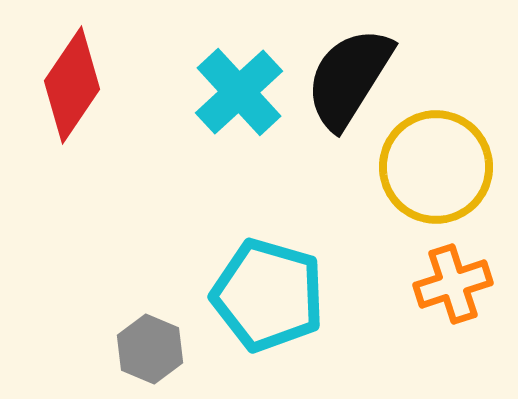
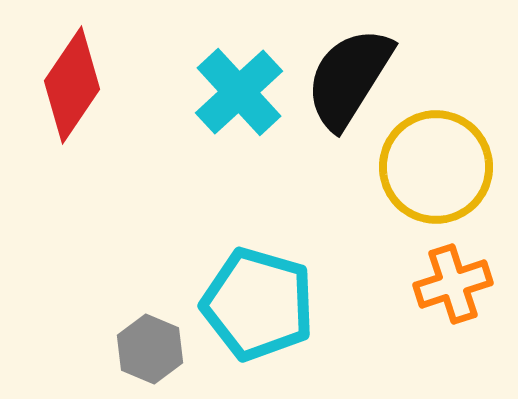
cyan pentagon: moved 10 px left, 9 px down
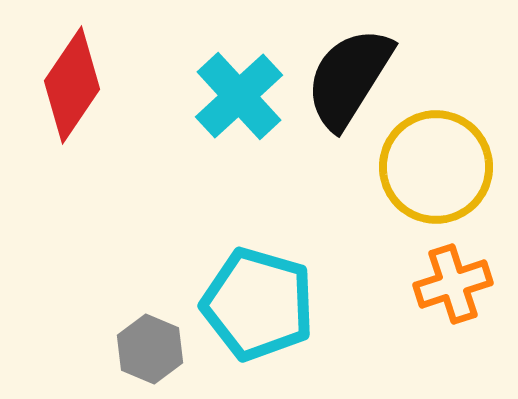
cyan cross: moved 4 px down
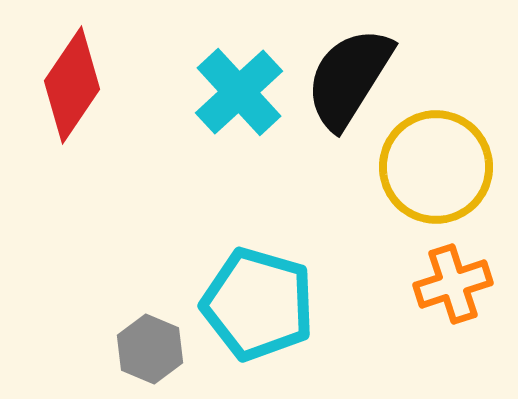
cyan cross: moved 4 px up
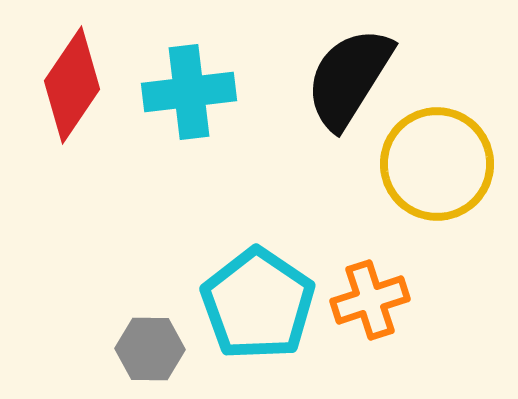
cyan cross: moved 50 px left; rotated 36 degrees clockwise
yellow circle: moved 1 px right, 3 px up
orange cross: moved 83 px left, 16 px down
cyan pentagon: rotated 18 degrees clockwise
gray hexagon: rotated 22 degrees counterclockwise
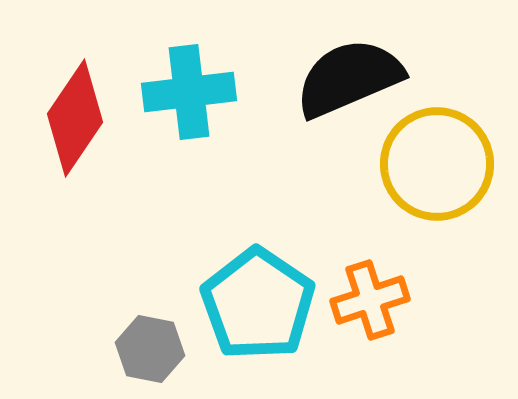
black semicircle: rotated 35 degrees clockwise
red diamond: moved 3 px right, 33 px down
gray hexagon: rotated 10 degrees clockwise
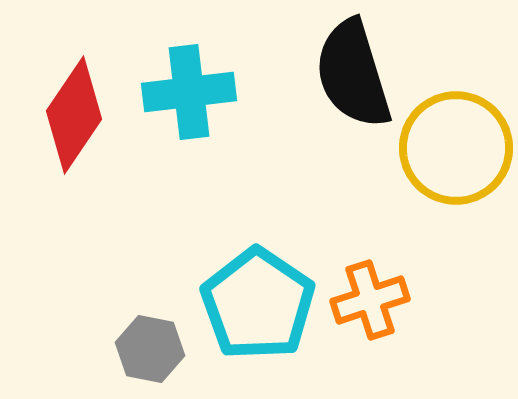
black semicircle: moved 4 px right, 4 px up; rotated 84 degrees counterclockwise
red diamond: moved 1 px left, 3 px up
yellow circle: moved 19 px right, 16 px up
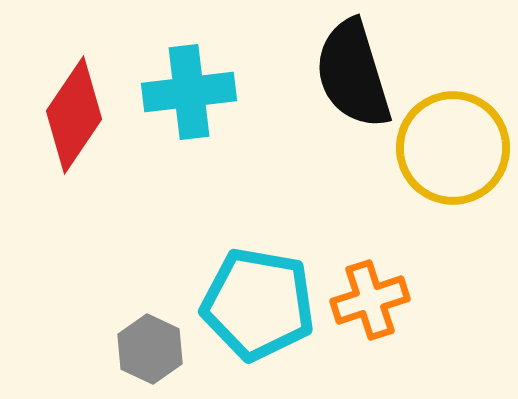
yellow circle: moved 3 px left
cyan pentagon: rotated 24 degrees counterclockwise
gray hexagon: rotated 14 degrees clockwise
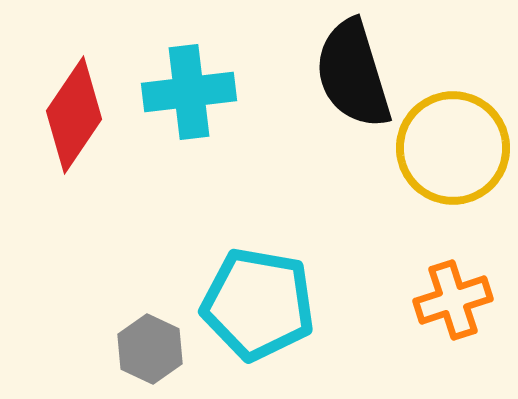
orange cross: moved 83 px right
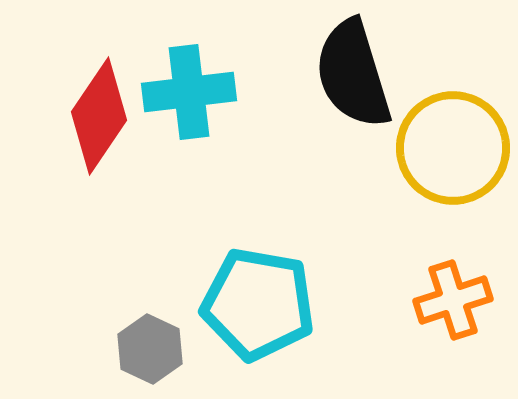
red diamond: moved 25 px right, 1 px down
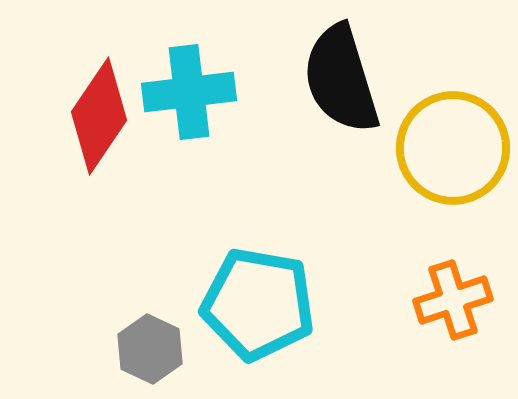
black semicircle: moved 12 px left, 5 px down
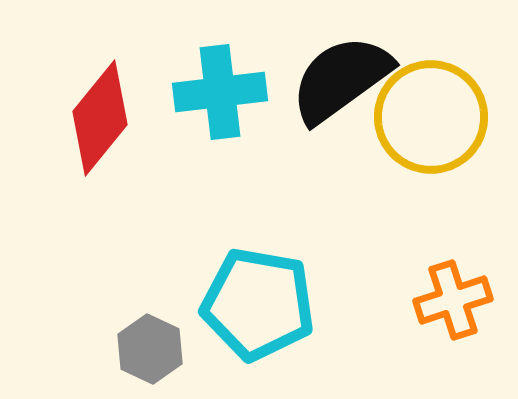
black semicircle: rotated 71 degrees clockwise
cyan cross: moved 31 px right
red diamond: moved 1 px right, 2 px down; rotated 5 degrees clockwise
yellow circle: moved 22 px left, 31 px up
